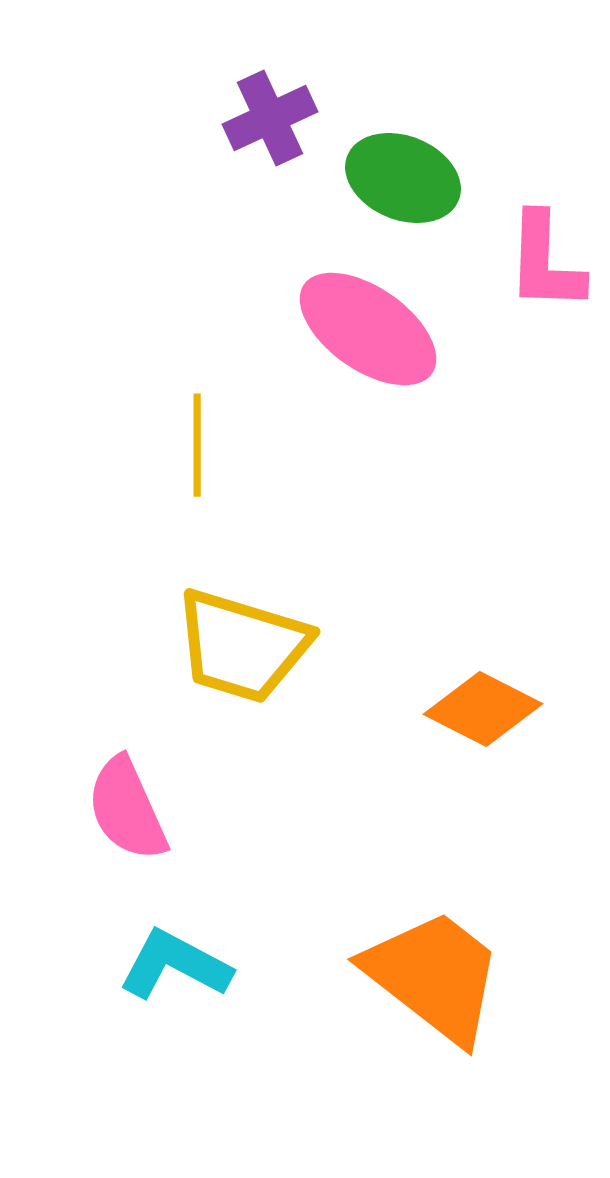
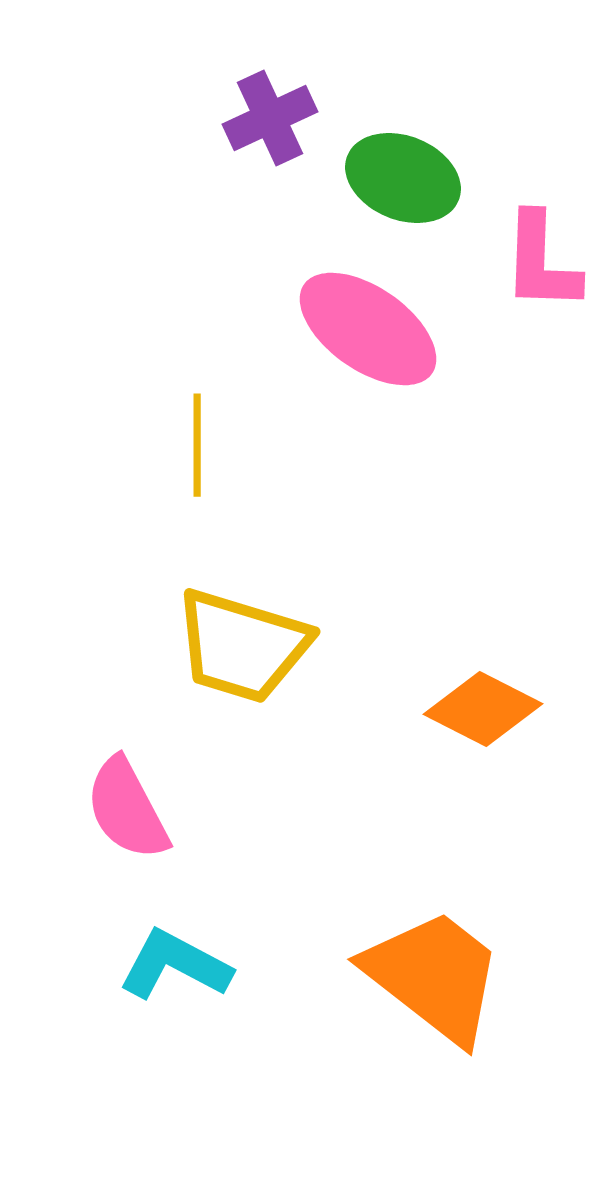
pink L-shape: moved 4 px left
pink semicircle: rotated 4 degrees counterclockwise
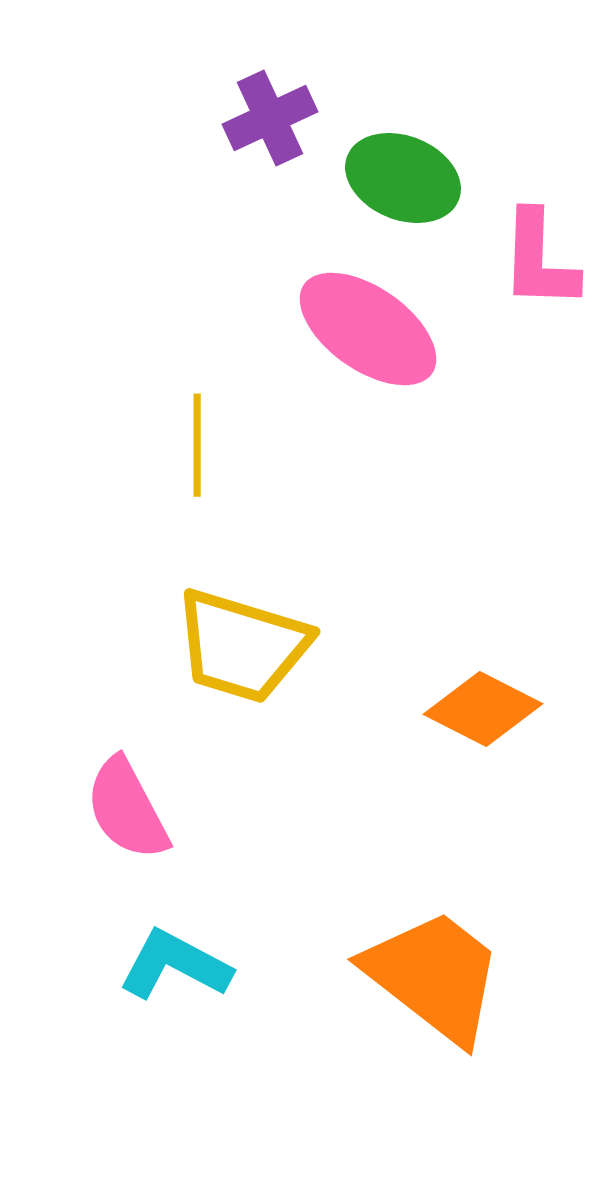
pink L-shape: moved 2 px left, 2 px up
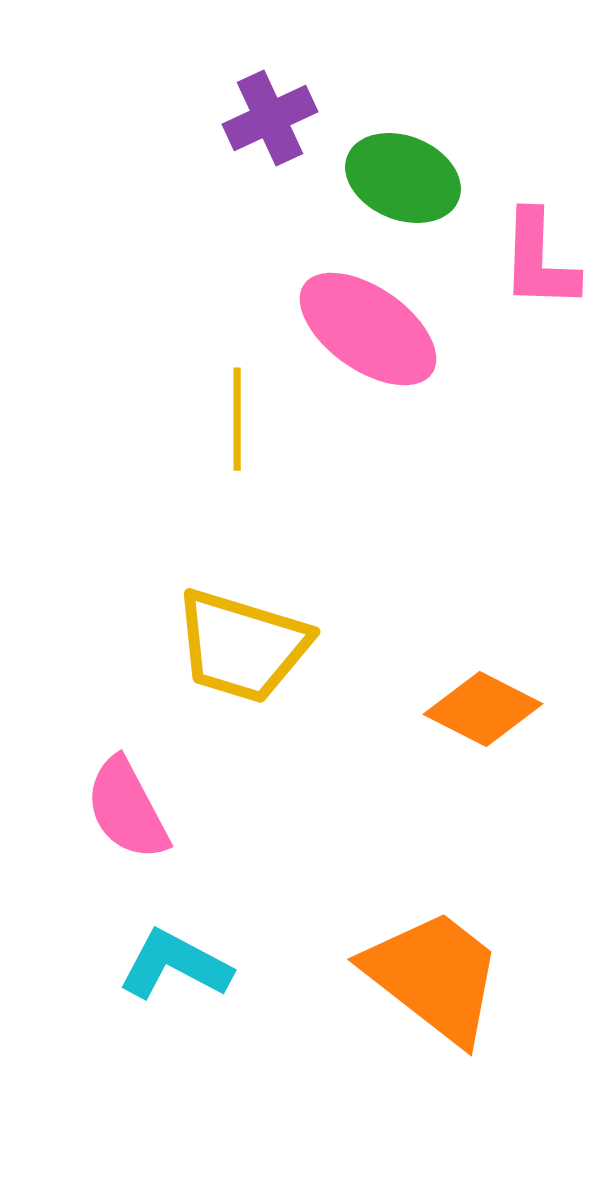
yellow line: moved 40 px right, 26 px up
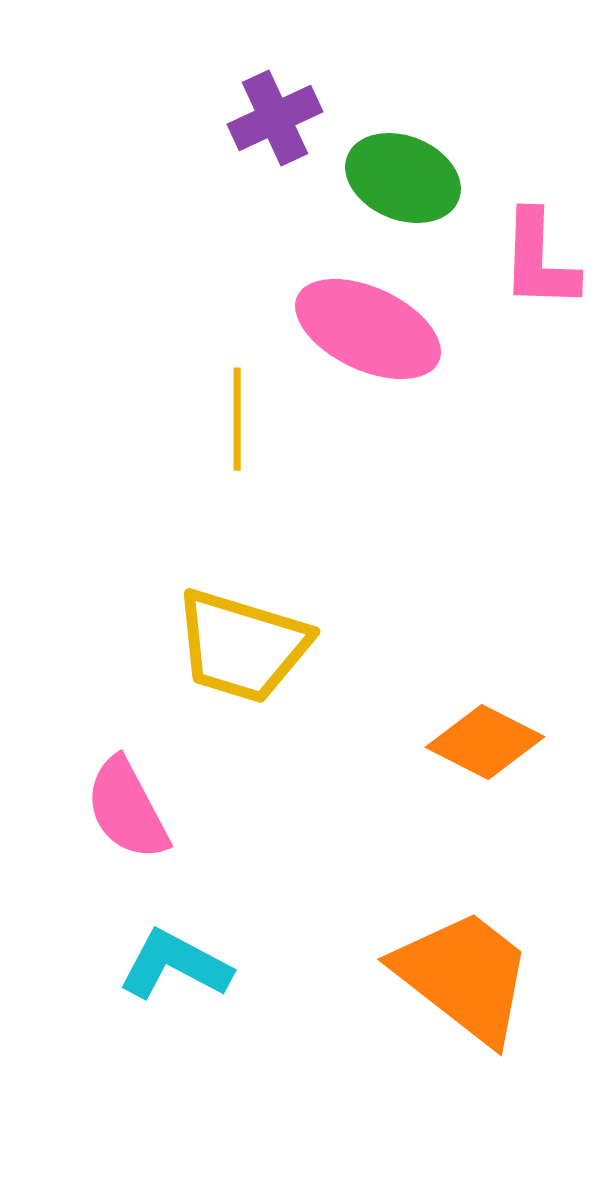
purple cross: moved 5 px right
pink ellipse: rotated 10 degrees counterclockwise
orange diamond: moved 2 px right, 33 px down
orange trapezoid: moved 30 px right
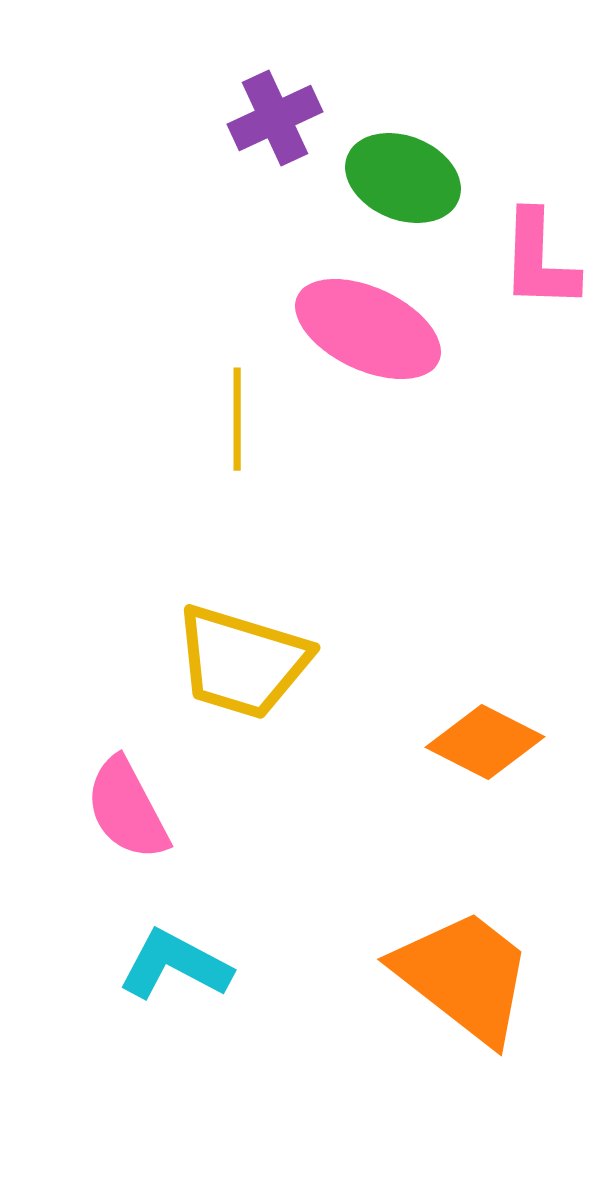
yellow trapezoid: moved 16 px down
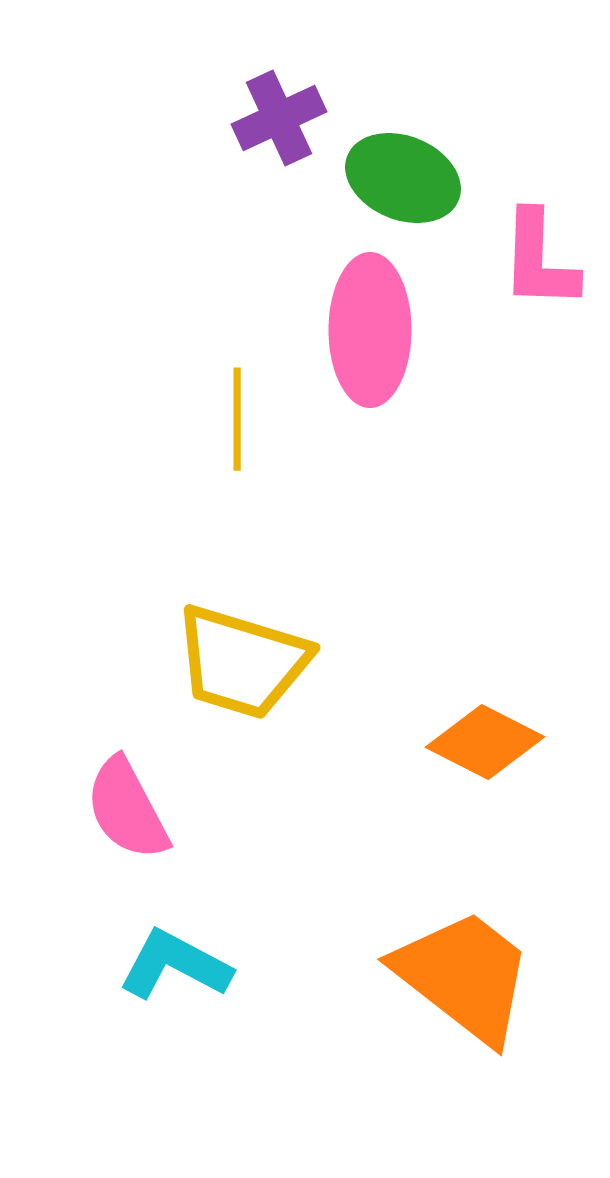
purple cross: moved 4 px right
pink ellipse: moved 2 px right, 1 px down; rotated 65 degrees clockwise
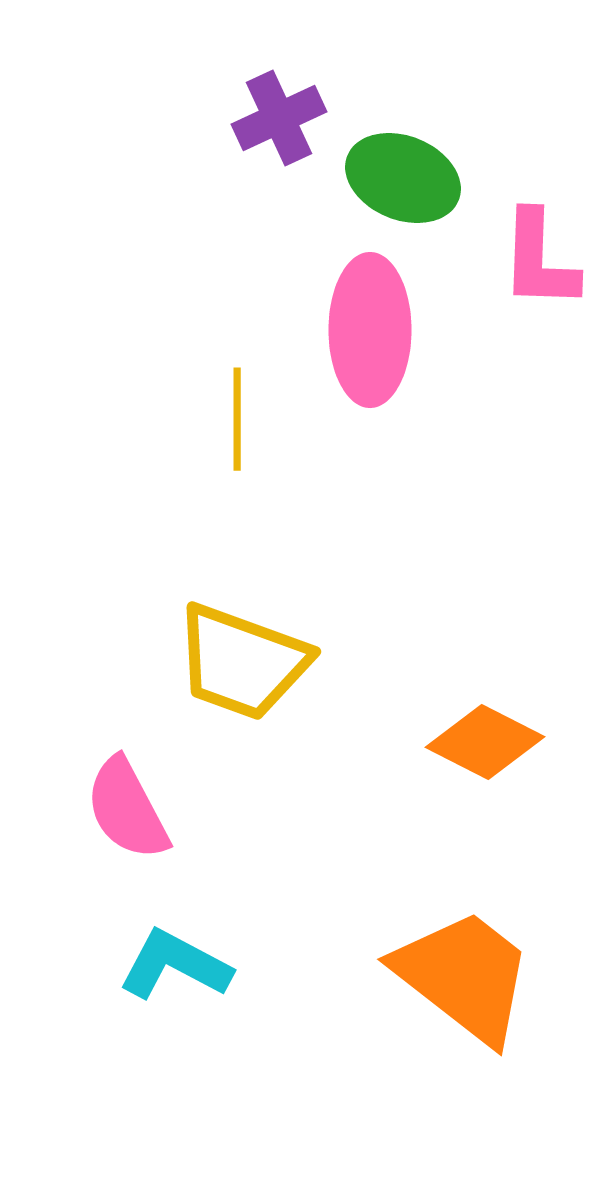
yellow trapezoid: rotated 3 degrees clockwise
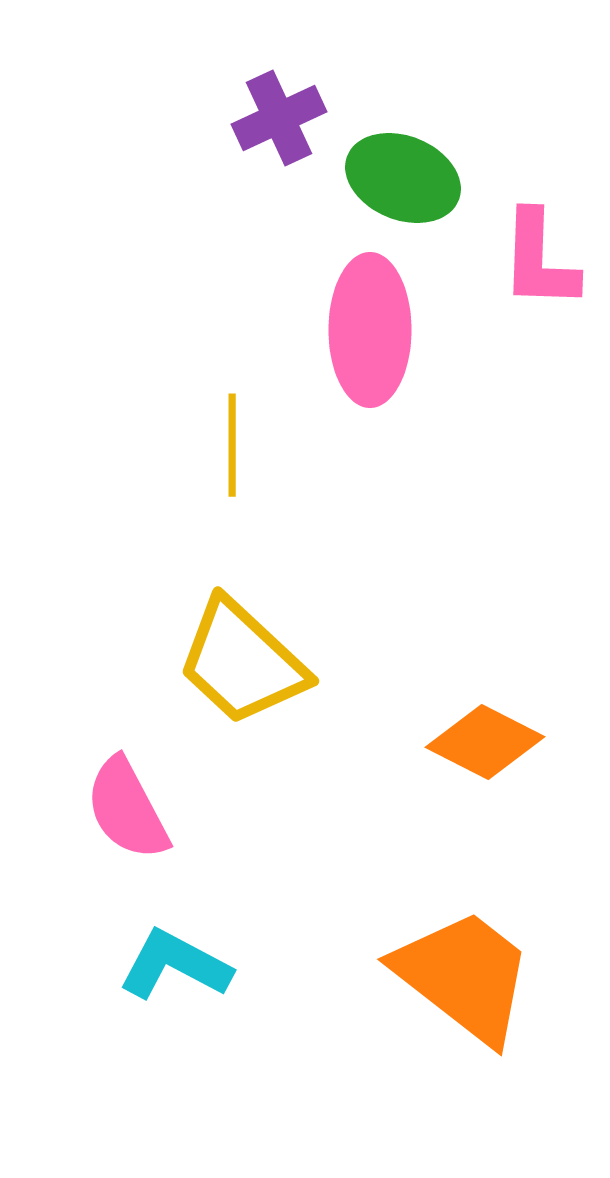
yellow line: moved 5 px left, 26 px down
yellow trapezoid: rotated 23 degrees clockwise
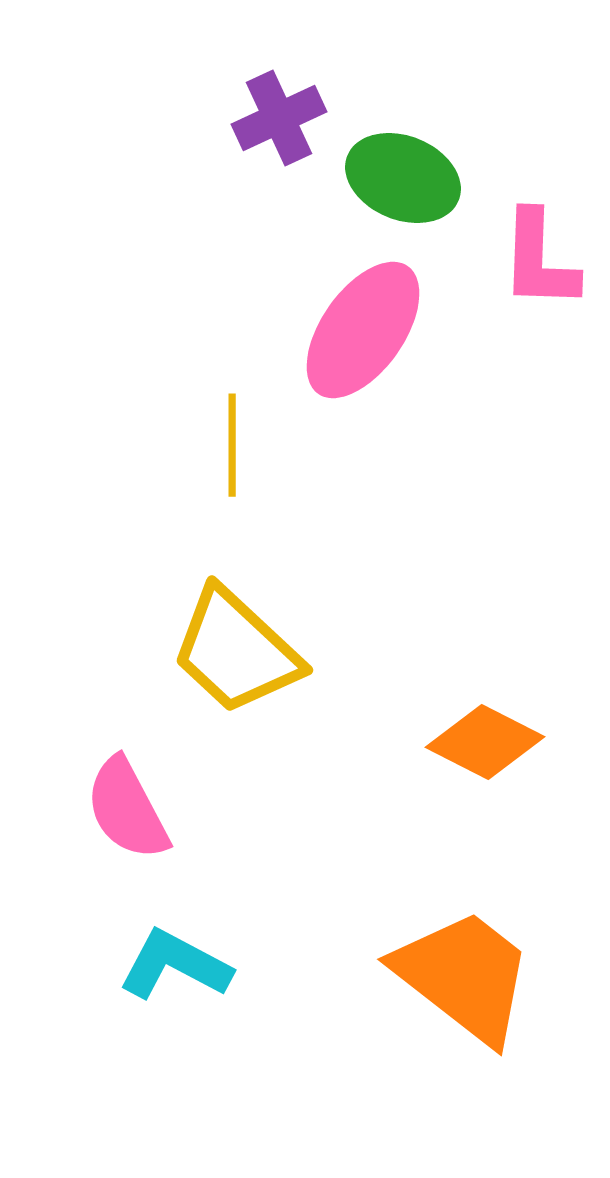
pink ellipse: moved 7 px left; rotated 35 degrees clockwise
yellow trapezoid: moved 6 px left, 11 px up
